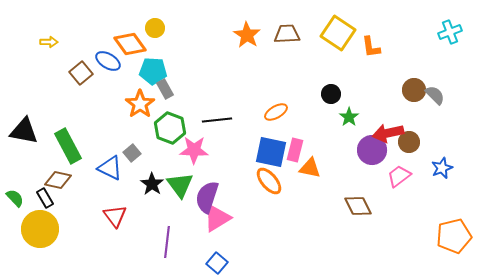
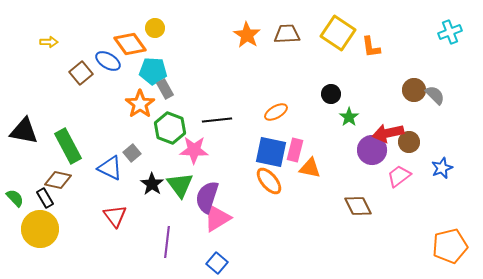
orange pentagon at (454, 236): moved 4 px left, 10 px down
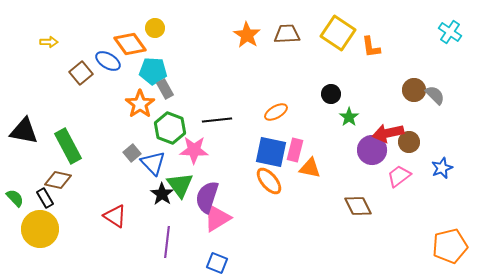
cyan cross at (450, 32): rotated 35 degrees counterclockwise
blue triangle at (110, 168): moved 43 px right, 5 px up; rotated 20 degrees clockwise
black star at (152, 184): moved 10 px right, 10 px down
red triangle at (115, 216): rotated 20 degrees counterclockwise
blue square at (217, 263): rotated 20 degrees counterclockwise
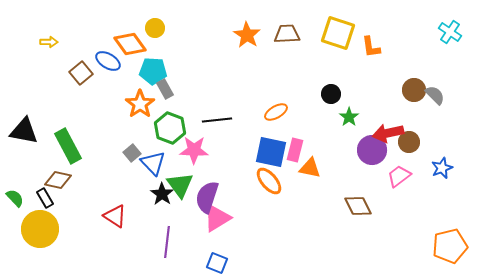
yellow square at (338, 33): rotated 16 degrees counterclockwise
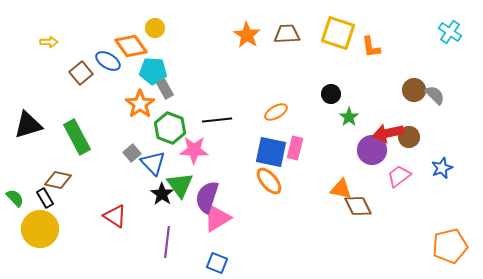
orange diamond at (130, 44): moved 1 px right, 2 px down
black triangle at (24, 131): moved 4 px right, 6 px up; rotated 28 degrees counterclockwise
brown circle at (409, 142): moved 5 px up
green rectangle at (68, 146): moved 9 px right, 9 px up
pink rectangle at (295, 150): moved 2 px up
orange triangle at (310, 168): moved 31 px right, 21 px down
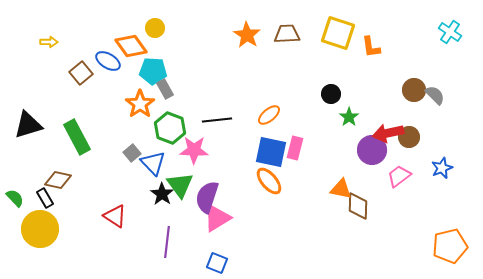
orange ellipse at (276, 112): moved 7 px left, 3 px down; rotated 10 degrees counterclockwise
brown diamond at (358, 206): rotated 28 degrees clockwise
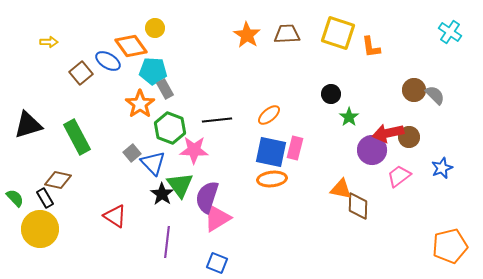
orange ellipse at (269, 181): moved 3 px right, 2 px up; rotated 56 degrees counterclockwise
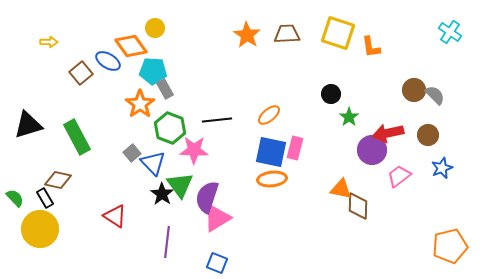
brown circle at (409, 137): moved 19 px right, 2 px up
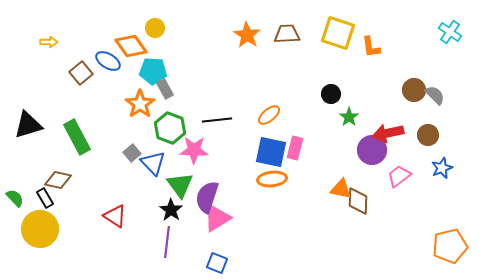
black star at (162, 194): moved 9 px right, 16 px down
brown diamond at (358, 206): moved 5 px up
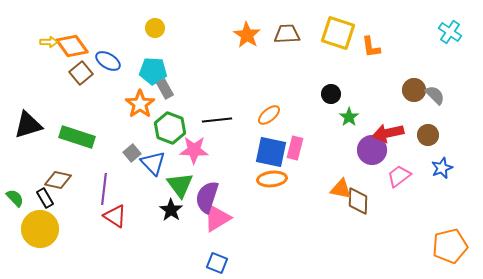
orange diamond at (131, 46): moved 59 px left
green rectangle at (77, 137): rotated 44 degrees counterclockwise
purple line at (167, 242): moved 63 px left, 53 px up
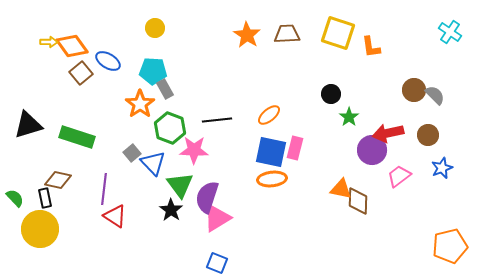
black rectangle at (45, 198): rotated 18 degrees clockwise
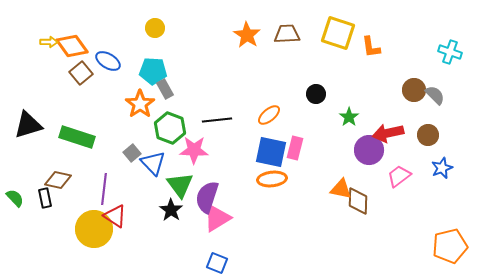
cyan cross at (450, 32): moved 20 px down; rotated 15 degrees counterclockwise
black circle at (331, 94): moved 15 px left
purple circle at (372, 150): moved 3 px left
yellow circle at (40, 229): moved 54 px right
